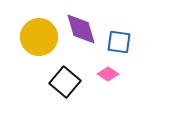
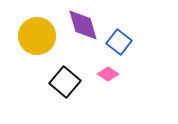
purple diamond: moved 2 px right, 4 px up
yellow circle: moved 2 px left, 1 px up
blue square: rotated 30 degrees clockwise
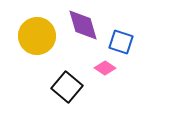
blue square: moved 2 px right; rotated 20 degrees counterclockwise
pink diamond: moved 3 px left, 6 px up
black square: moved 2 px right, 5 px down
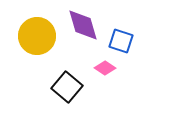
blue square: moved 1 px up
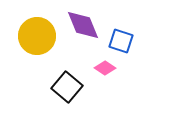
purple diamond: rotated 6 degrees counterclockwise
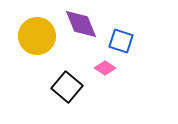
purple diamond: moved 2 px left, 1 px up
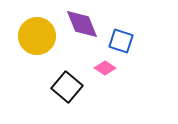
purple diamond: moved 1 px right
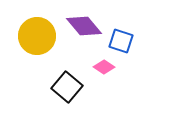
purple diamond: moved 2 px right, 2 px down; rotated 18 degrees counterclockwise
pink diamond: moved 1 px left, 1 px up
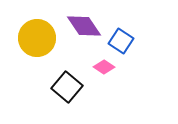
purple diamond: rotated 6 degrees clockwise
yellow circle: moved 2 px down
blue square: rotated 15 degrees clockwise
